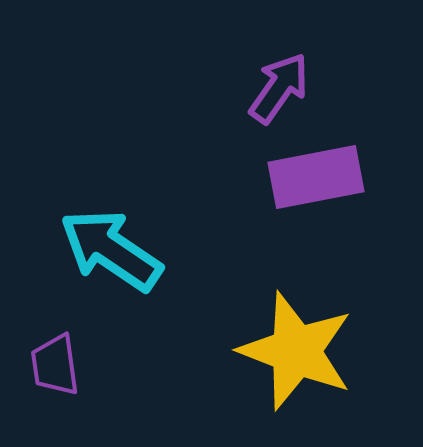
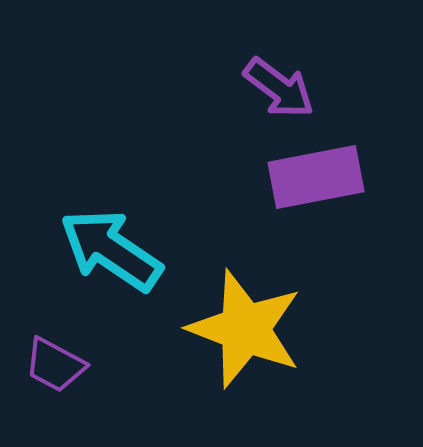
purple arrow: rotated 92 degrees clockwise
yellow star: moved 51 px left, 22 px up
purple trapezoid: rotated 54 degrees counterclockwise
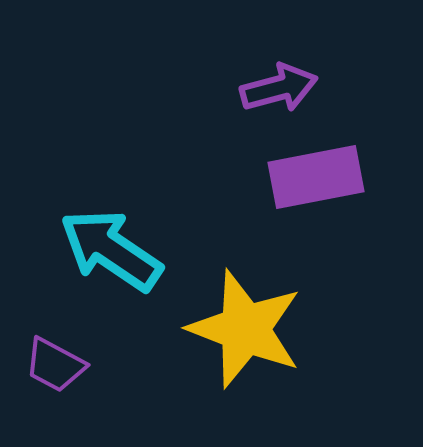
purple arrow: rotated 52 degrees counterclockwise
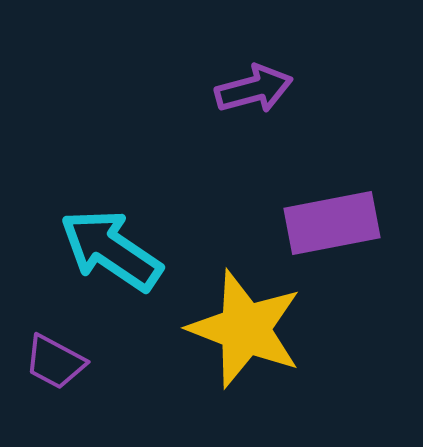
purple arrow: moved 25 px left, 1 px down
purple rectangle: moved 16 px right, 46 px down
purple trapezoid: moved 3 px up
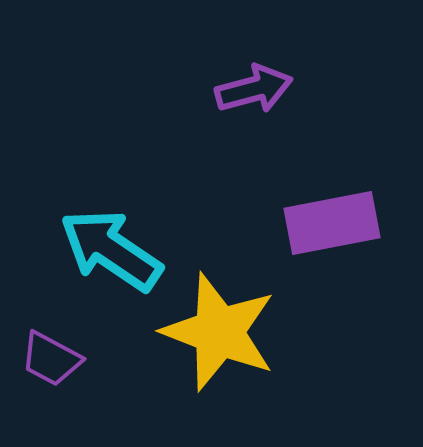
yellow star: moved 26 px left, 3 px down
purple trapezoid: moved 4 px left, 3 px up
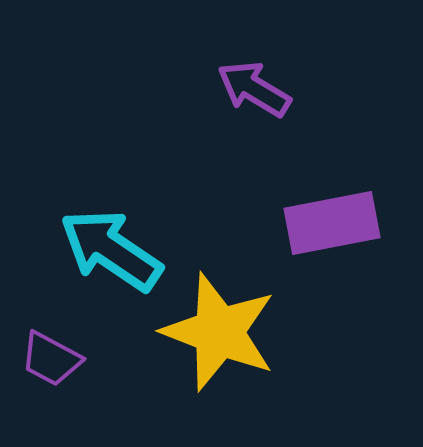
purple arrow: rotated 134 degrees counterclockwise
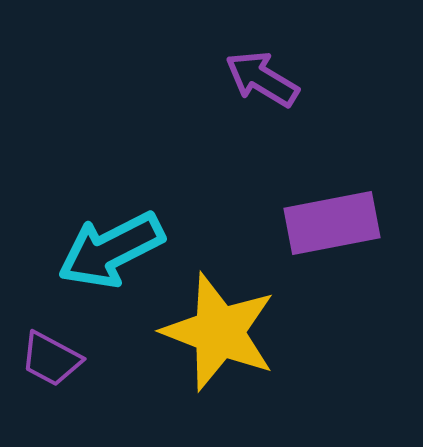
purple arrow: moved 8 px right, 10 px up
cyan arrow: rotated 61 degrees counterclockwise
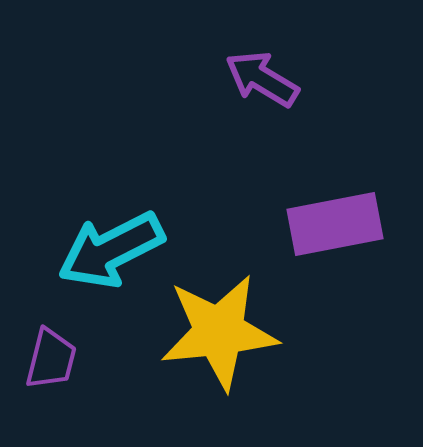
purple rectangle: moved 3 px right, 1 px down
yellow star: rotated 27 degrees counterclockwise
purple trapezoid: rotated 104 degrees counterclockwise
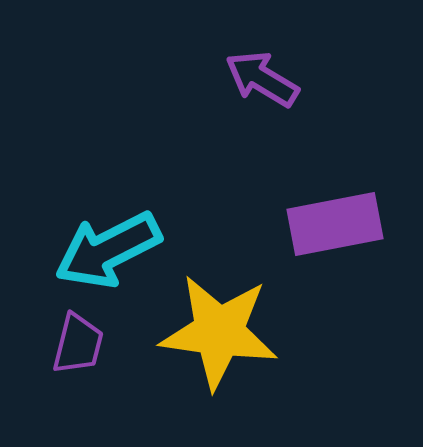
cyan arrow: moved 3 px left
yellow star: rotated 14 degrees clockwise
purple trapezoid: moved 27 px right, 15 px up
